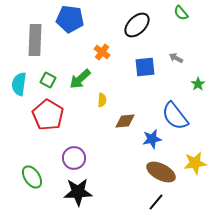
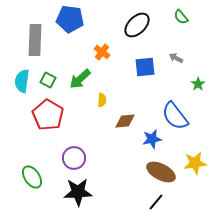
green semicircle: moved 4 px down
cyan semicircle: moved 3 px right, 3 px up
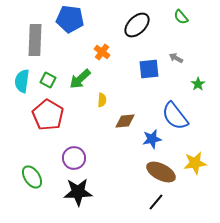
blue square: moved 4 px right, 2 px down
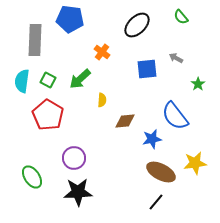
blue square: moved 2 px left
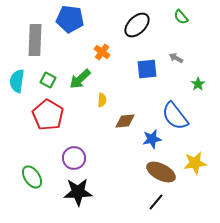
cyan semicircle: moved 5 px left
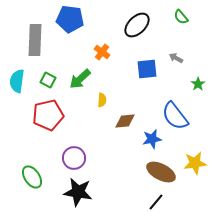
red pentagon: rotated 28 degrees clockwise
black star: rotated 12 degrees clockwise
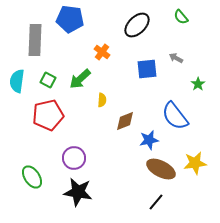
brown diamond: rotated 15 degrees counterclockwise
blue star: moved 3 px left, 1 px down
brown ellipse: moved 3 px up
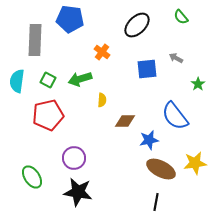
green arrow: rotated 25 degrees clockwise
brown diamond: rotated 20 degrees clockwise
black line: rotated 30 degrees counterclockwise
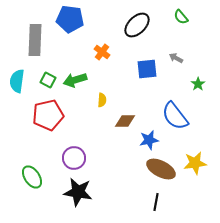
green arrow: moved 5 px left, 1 px down
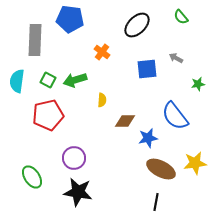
green star: rotated 24 degrees clockwise
blue star: moved 1 px left, 2 px up
